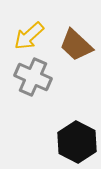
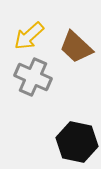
brown trapezoid: moved 2 px down
black hexagon: rotated 15 degrees counterclockwise
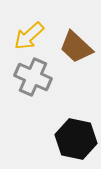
black hexagon: moved 1 px left, 3 px up
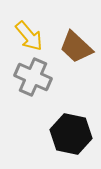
yellow arrow: rotated 88 degrees counterclockwise
black hexagon: moved 5 px left, 5 px up
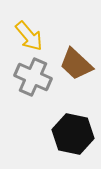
brown trapezoid: moved 17 px down
black hexagon: moved 2 px right
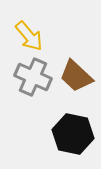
brown trapezoid: moved 12 px down
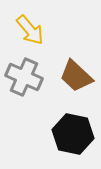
yellow arrow: moved 1 px right, 6 px up
gray cross: moved 9 px left
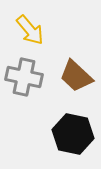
gray cross: rotated 12 degrees counterclockwise
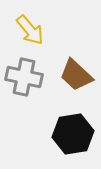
brown trapezoid: moved 1 px up
black hexagon: rotated 21 degrees counterclockwise
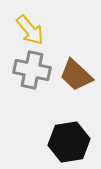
gray cross: moved 8 px right, 7 px up
black hexagon: moved 4 px left, 8 px down
